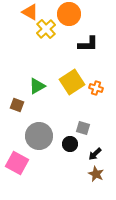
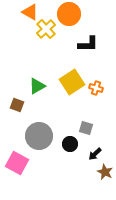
gray square: moved 3 px right
brown star: moved 9 px right, 2 px up
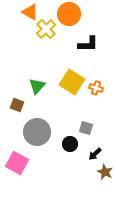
yellow square: rotated 25 degrees counterclockwise
green triangle: rotated 18 degrees counterclockwise
gray circle: moved 2 px left, 4 px up
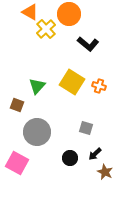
black L-shape: rotated 40 degrees clockwise
orange cross: moved 3 px right, 2 px up
black circle: moved 14 px down
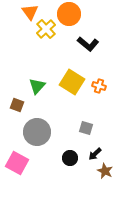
orange triangle: rotated 24 degrees clockwise
brown star: moved 1 px up
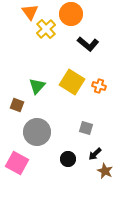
orange circle: moved 2 px right
black circle: moved 2 px left, 1 px down
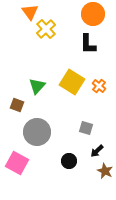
orange circle: moved 22 px right
black L-shape: rotated 50 degrees clockwise
orange cross: rotated 24 degrees clockwise
black arrow: moved 2 px right, 3 px up
black circle: moved 1 px right, 2 px down
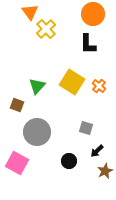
brown star: rotated 21 degrees clockwise
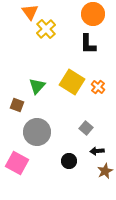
orange cross: moved 1 px left, 1 px down
gray square: rotated 24 degrees clockwise
black arrow: rotated 40 degrees clockwise
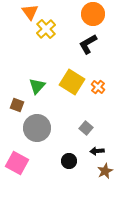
black L-shape: rotated 60 degrees clockwise
gray circle: moved 4 px up
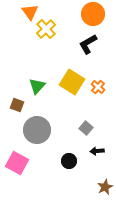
gray circle: moved 2 px down
brown star: moved 16 px down
